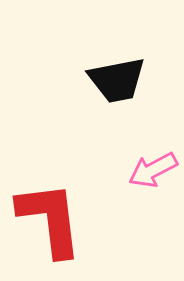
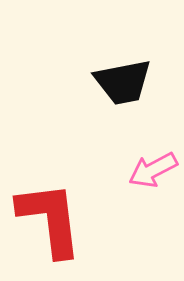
black trapezoid: moved 6 px right, 2 px down
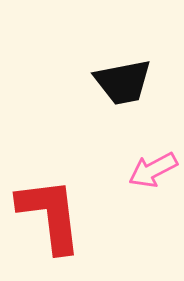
red L-shape: moved 4 px up
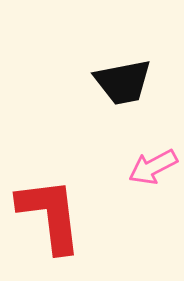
pink arrow: moved 3 px up
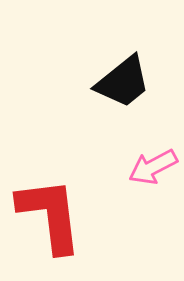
black trapezoid: rotated 28 degrees counterclockwise
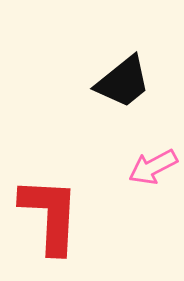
red L-shape: rotated 10 degrees clockwise
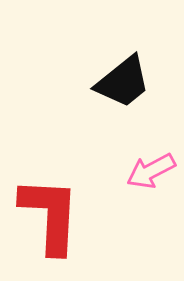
pink arrow: moved 2 px left, 4 px down
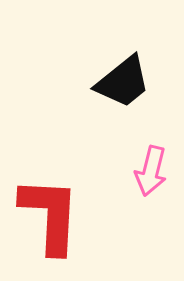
pink arrow: rotated 48 degrees counterclockwise
